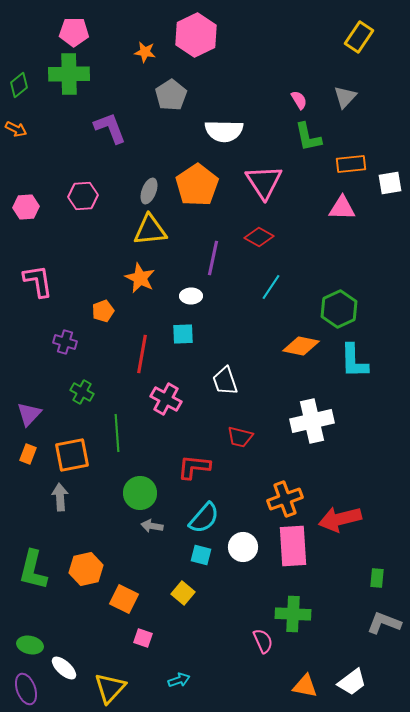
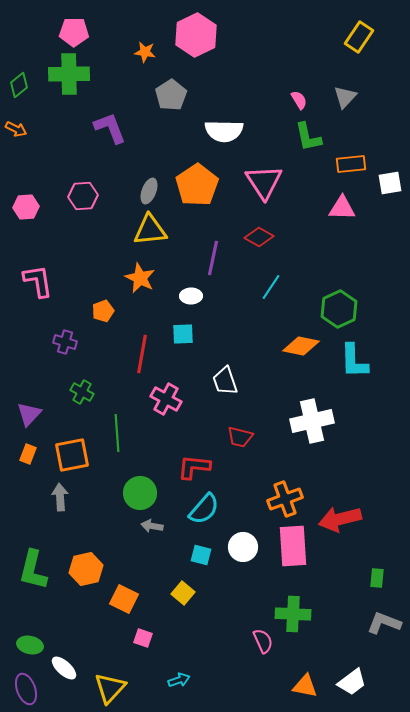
cyan semicircle at (204, 518): moved 9 px up
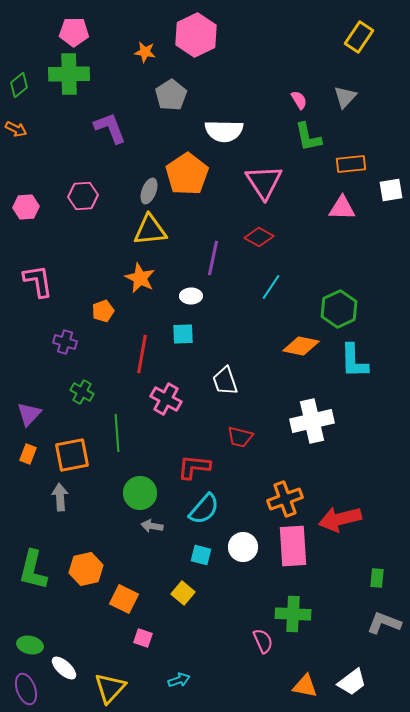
white square at (390, 183): moved 1 px right, 7 px down
orange pentagon at (197, 185): moved 10 px left, 11 px up
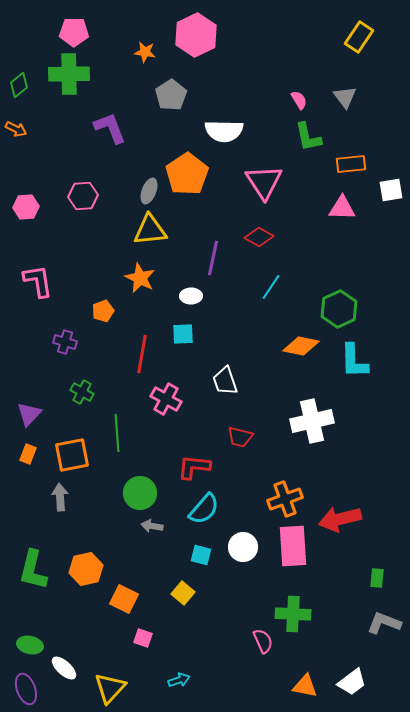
gray triangle at (345, 97): rotated 20 degrees counterclockwise
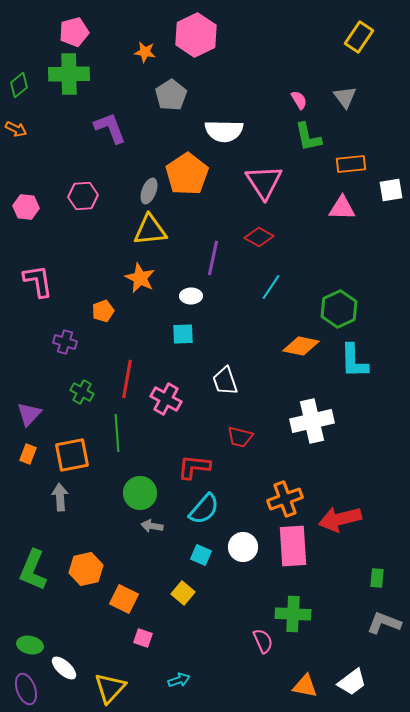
pink pentagon at (74, 32): rotated 16 degrees counterclockwise
pink hexagon at (26, 207): rotated 10 degrees clockwise
red line at (142, 354): moved 15 px left, 25 px down
cyan square at (201, 555): rotated 10 degrees clockwise
green L-shape at (33, 570): rotated 9 degrees clockwise
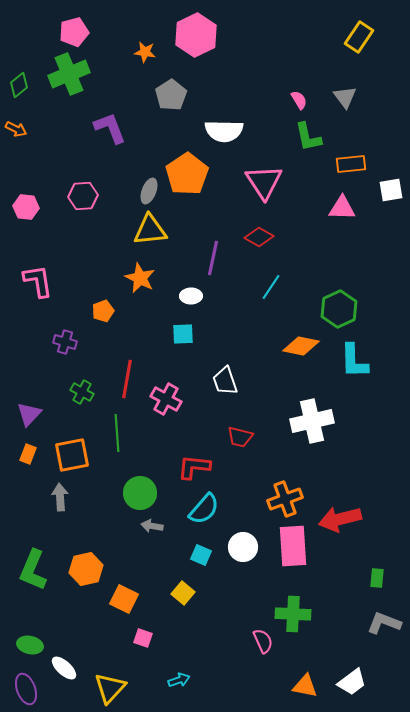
green cross at (69, 74): rotated 21 degrees counterclockwise
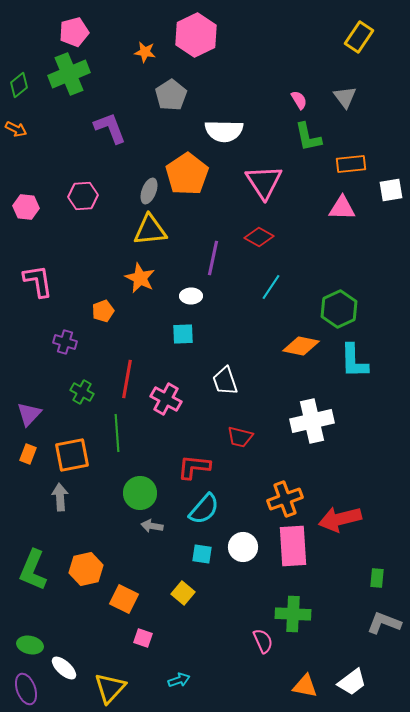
cyan square at (201, 555): moved 1 px right, 1 px up; rotated 15 degrees counterclockwise
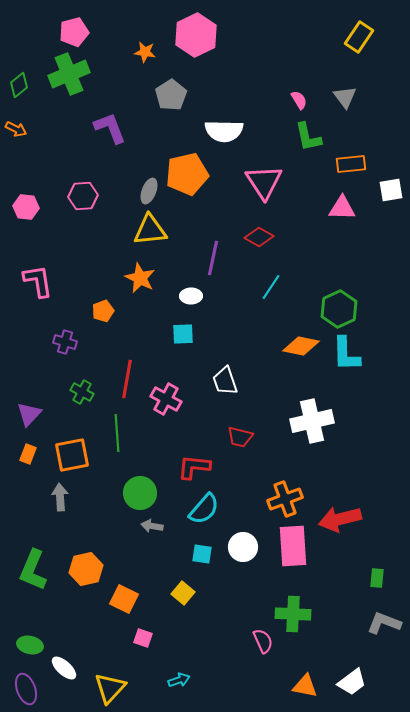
orange pentagon at (187, 174): rotated 21 degrees clockwise
cyan L-shape at (354, 361): moved 8 px left, 7 px up
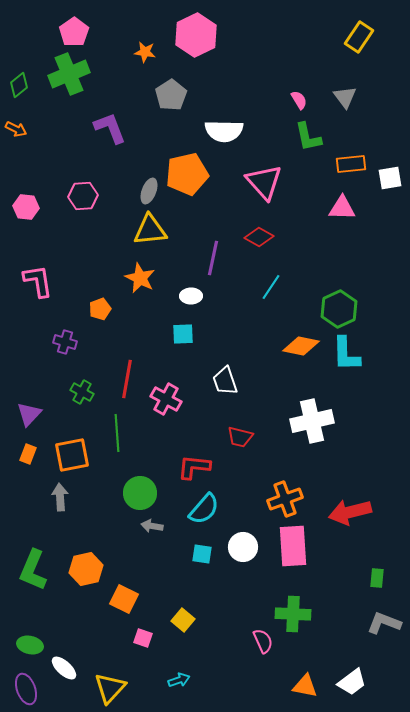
pink pentagon at (74, 32): rotated 20 degrees counterclockwise
pink triangle at (264, 182): rotated 9 degrees counterclockwise
white square at (391, 190): moved 1 px left, 12 px up
orange pentagon at (103, 311): moved 3 px left, 2 px up
red arrow at (340, 519): moved 10 px right, 7 px up
yellow square at (183, 593): moved 27 px down
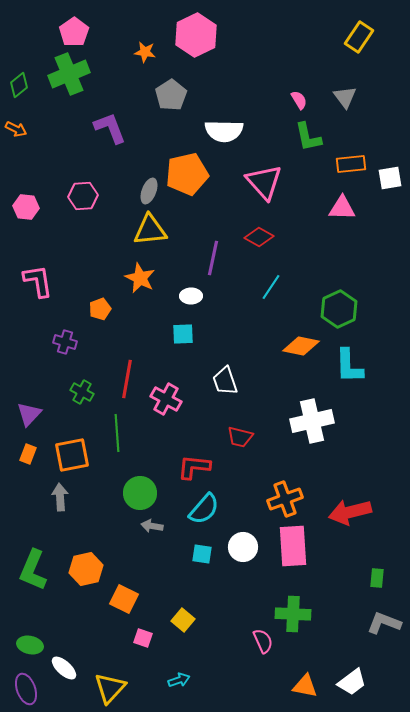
cyan L-shape at (346, 354): moved 3 px right, 12 px down
